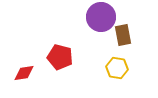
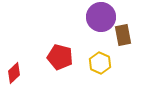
yellow hexagon: moved 17 px left, 5 px up; rotated 15 degrees clockwise
red diamond: moved 10 px left; rotated 35 degrees counterclockwise
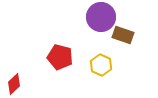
brown rectangle: rotated 60 degrees counterclockwise
yellow hexagon: moved 1 px right, 2 px down
red diamond: moved 11 px down
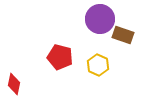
purple circle: moved 1 px left, 2 px down
yellow hexagon: moved 3 px left
red diamond: rotated 35 degrees counterclockwise
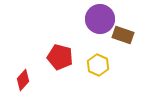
red diamond: moved 9 px right, 4 px up; rotated 30 degrees clockwise
